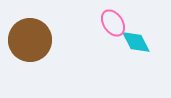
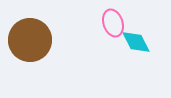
pink ellipse: rotated 16 degrees clockwise
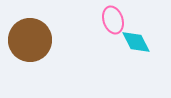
pink ellipse: moved 3 px up
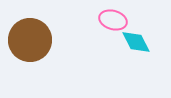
pink ellipse: rotated 56 degrees counterclockwise
